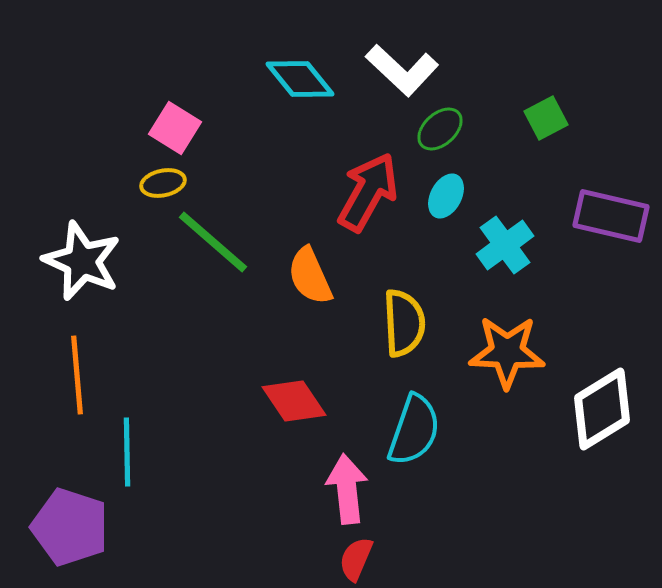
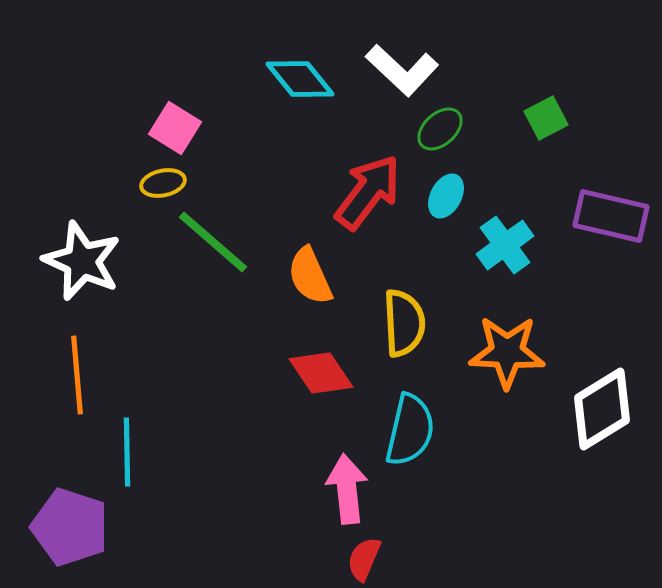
red arrow: rotated 8 degrees clockwise
red diamond: moved 27 px right, 28 px up
cyan semicircle: moved 4 px left; rotated 6 degrees counterclockwise
red semicircle: moved 8 px right
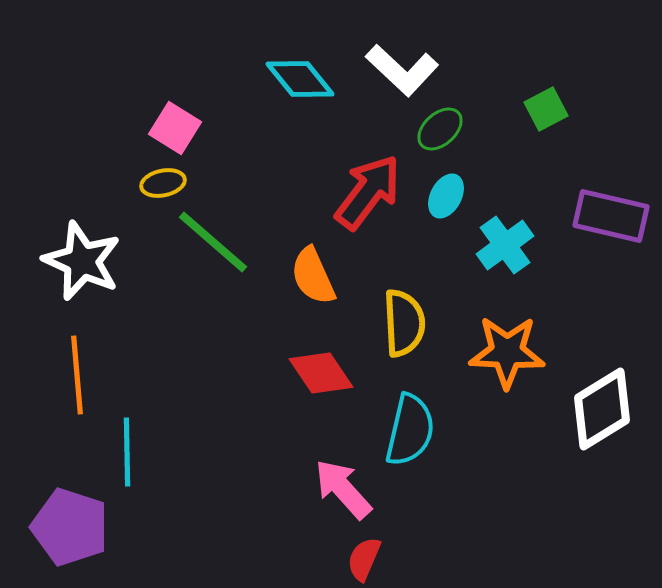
green square: moved 9 px up
orange semicircle: moved 3 px right
pink arrow: moved 4 px left; rotated 36 degrees counterclockwise
